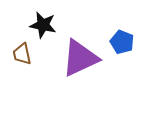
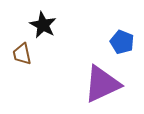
black star: rotated 16 degrees clockwise
purple triangle: moved 22 px right, 26 px down
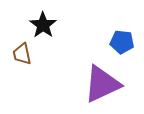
black star: rotated 8 degrees clockwise
blue pentagon: rotated 15 degrees counterclockwise
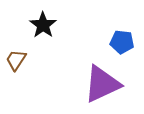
brown trapezoid: moved 6 px left, 6 px down; rotated 45 degrees clockwise
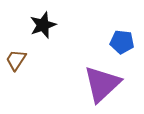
black star: rotated 16 degrees clockwise
purple triangle: rotated 18 degrees counterclockwise
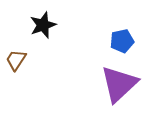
blue pentagon: moved 1 px up; rotated 20 degrees counterclockwise
purple triangle: moved 17 px right
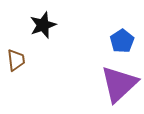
blue pentagon: rotated 20 degrees counterclockwise
brown trapezoid: rotated 140 degrees clockwise
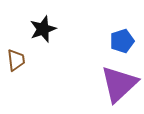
black star: moved 4 px down
blue pentagon: rotated 15 degrees clockwise
